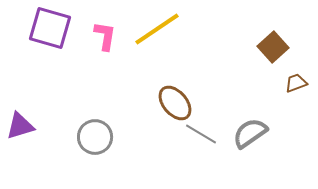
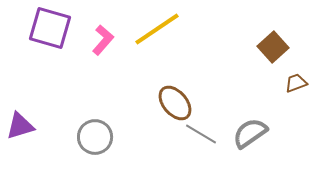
pink L-shape: moved 2 px left, 4 px down; rotated 32 degrees clockwise
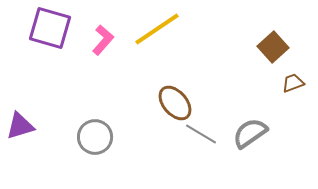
brown trapezoid: moved 3 px left
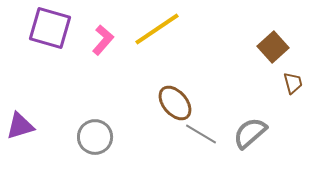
brown trapezoid: rotated 95 degrees clockwise
gray semicircle: rotated 6 degrees counterclockwise
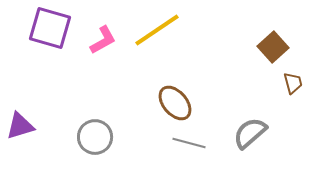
yellow line: moved 1 px down
pink L-shape: rotated 20 degrees clockwise
gray line: moved 12 px left, 9 px down; rotated 16 degrees counterclockwise
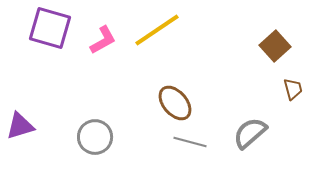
brown square: moved 2 px right, 1 px up
brown trapezoid: moved 6 px down
gray line: moved 1 px right, 1 px up
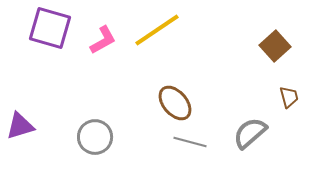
brown trapezoid: moved 4 px left, 8 px down
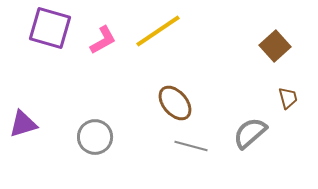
yellow line: moved 1 px right, 1 px down
brown trapezoid: moved 1 px left, 1 px down
purple triangle: moved 3 px right, 2 px up
gray line: moved 1 px right, 4 px down
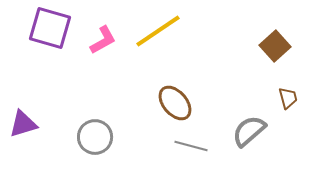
gray semicircle: moved 1 px left, 2 px up
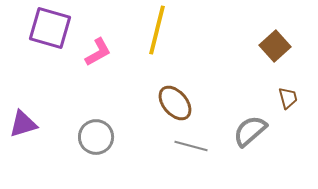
yellow line: moved 1 px left, 1 px up; rotated 42 degrees counterclockwise
pink L-shape: moved 5 px left, 12 px down
gray semicircle: moved 1 px right
gray circle: moved 1 px right
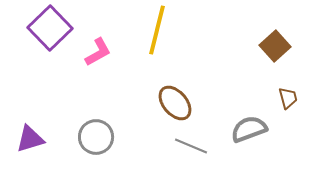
purple square: rotated 30 degrees clockwise
purple triangle: moved 7 px right, 15 px down
gray semicircle: moved 1 px left, 2 px up; rotated 21 degrees clockwise
gray line: rotated 8 degrees clockwise
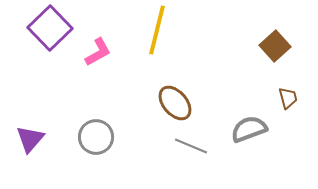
purple triangle: rotated 32 degrees counterclockwise
